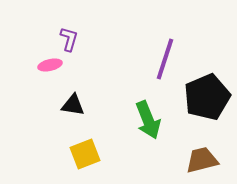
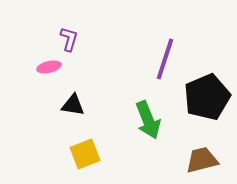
pink ellipse: moved 1 px left, 2 px down
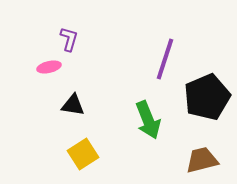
yellow square: moved 2 px left; rotated 12 degrees counterclockwise
